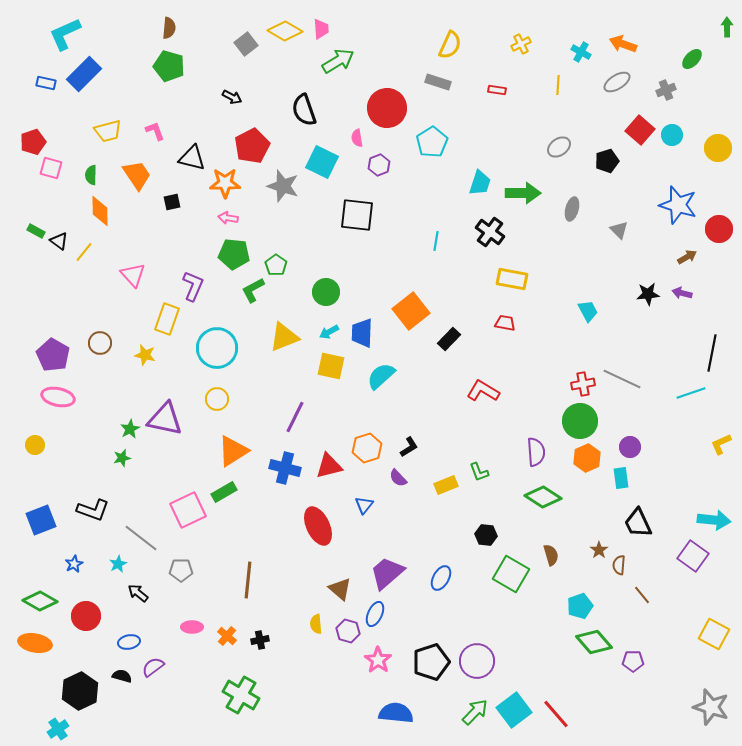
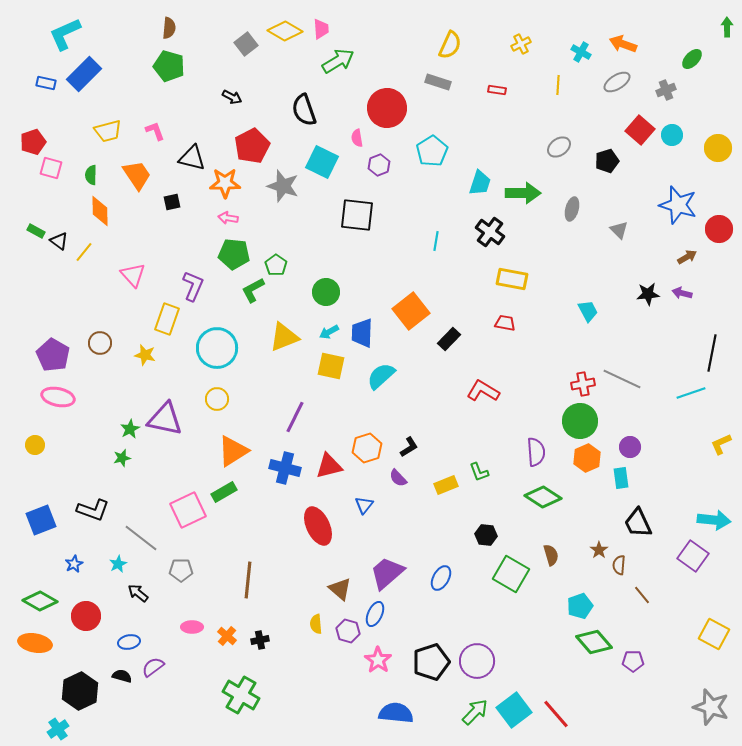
cyan pentagon at (432, 142): moved 9 px down
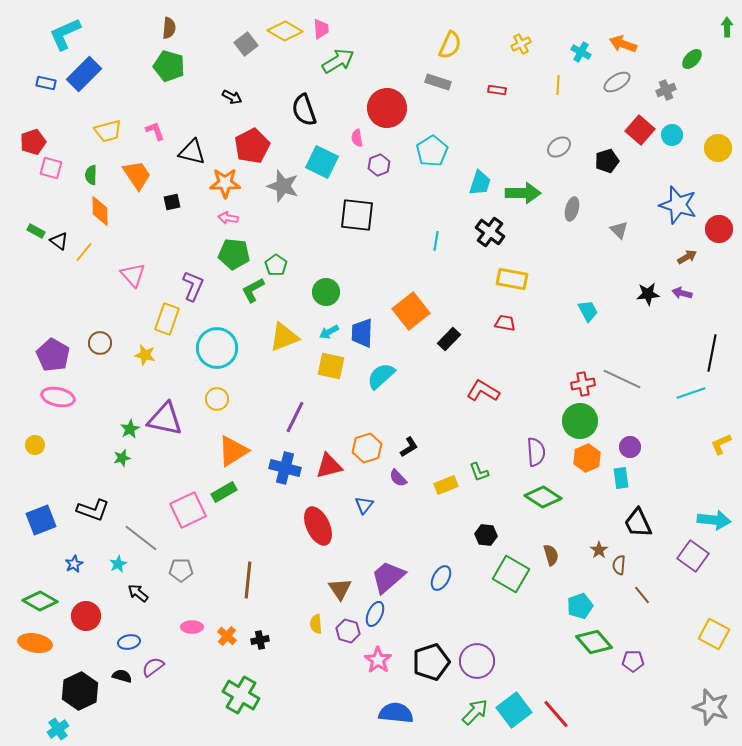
black triangle at (192, 158): moved 6 px up
purple trapezoid at (387, 573): moved 1 px right, 4 px down
brown triangle at (340, 589): rotated 15 degrees clockwise
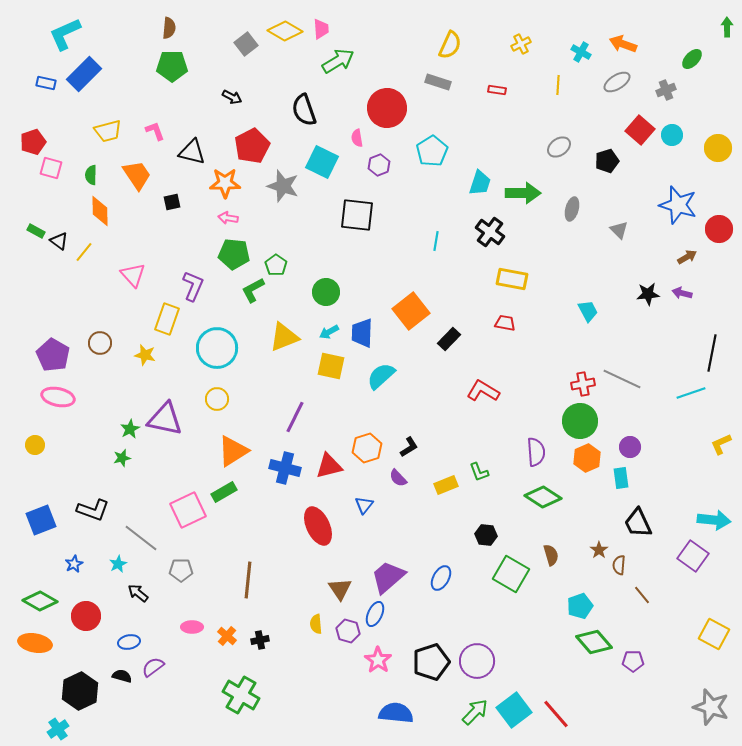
green pentagon at (169, 66): moved 3 px right; rotated 16 degrees counterclockwise
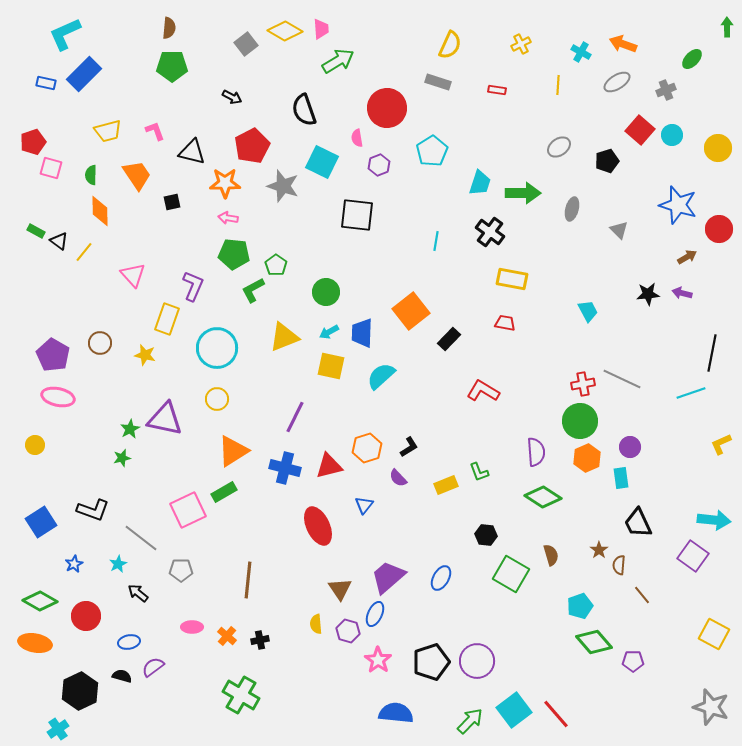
blue square at (41, 520): moved 2 px down; rotated 12 degrees counterclockwise
green arrow at (475, 712): moved 5 px left, 9 px down
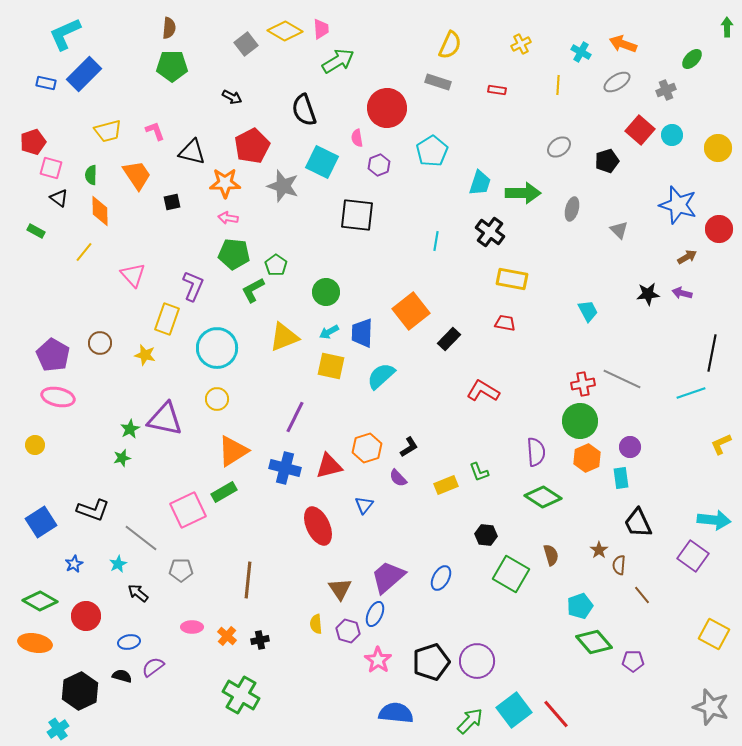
black triangle at (59, 241): moved 43 px up
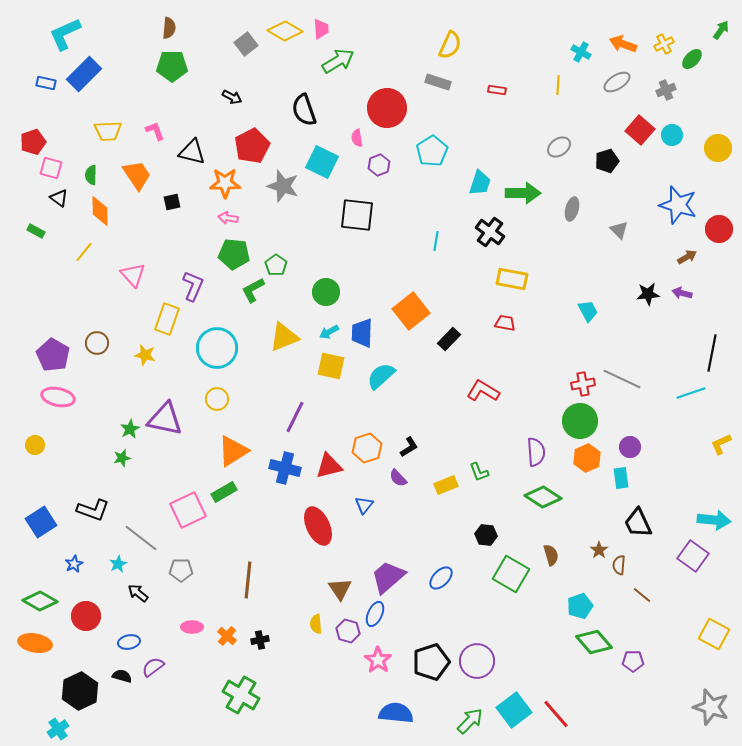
green arrow at (727, 27): moved 6 px left, 3 px down; rotated 36 degrees clockwise
yellow cross at (521, 44): moved 143 px right
yellow trapezoid at (108, 131): rotated 12 degrees clockwise
brown circle at (100, 343): moved 3 px left
blue ellipse at (441, 578): rotated 15 degrees clockwise
brown line at (642, 595): rotated 12 degrees counterclockwise
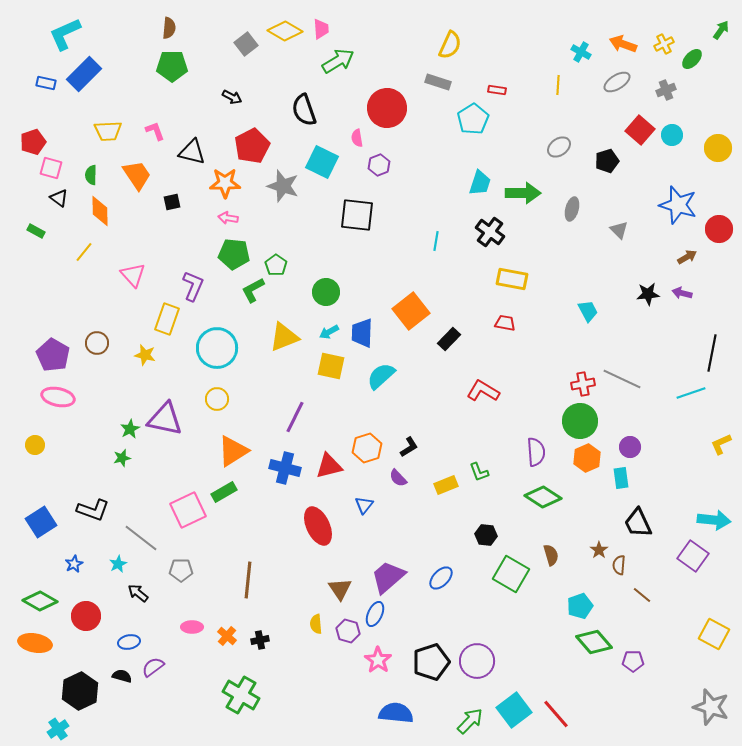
cyan pentagon at (432, 151): moved 41 px right, 32 px up
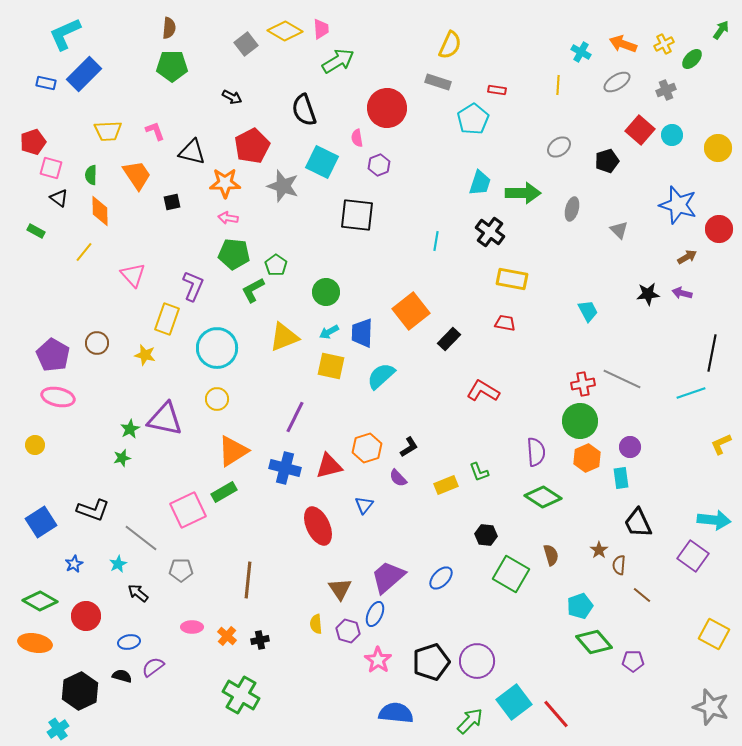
cyan square at (514, 710): moved 8 px up
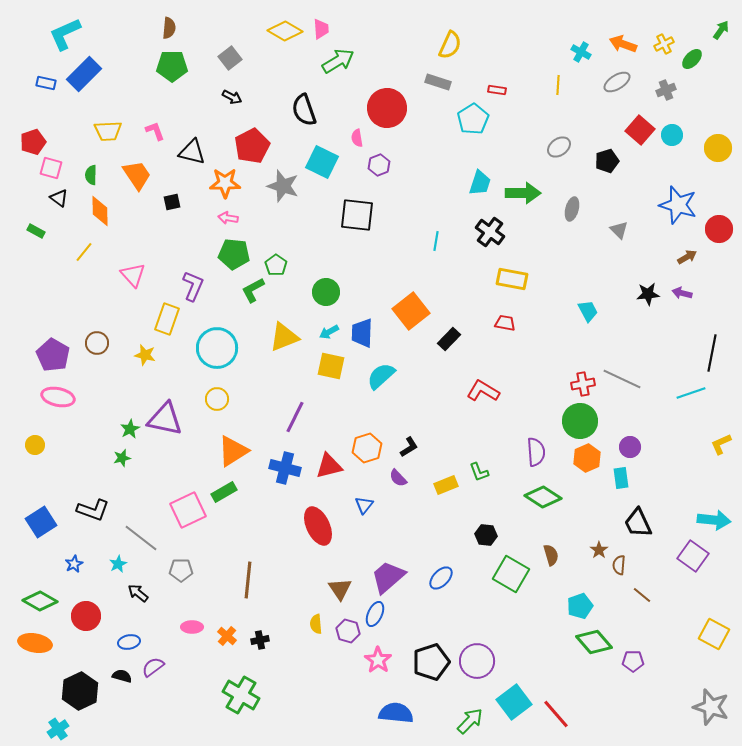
gray square at (246, 44): moved 16 px left, 14 px down
